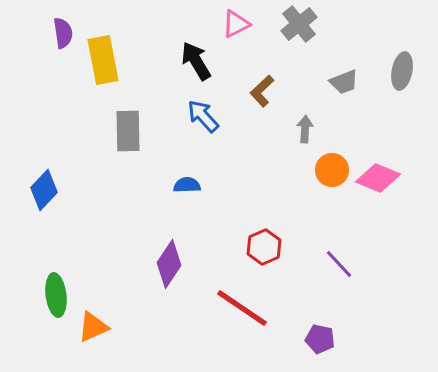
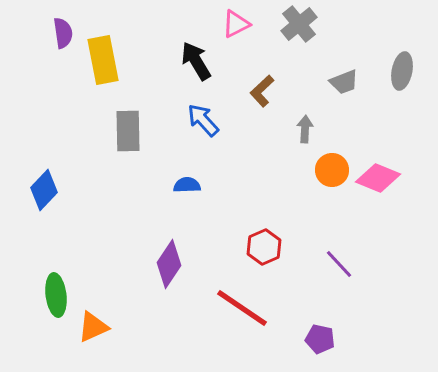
blue arrow: moved 4 px down
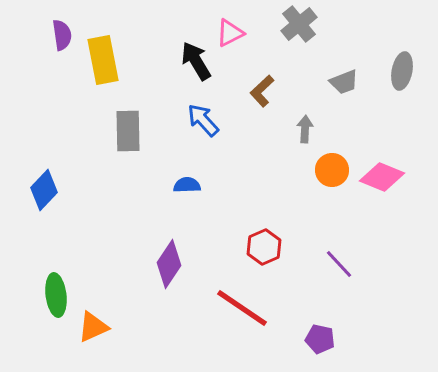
pink triangle: moved 6 px left, 9 px down
purple semicircle: moved 1 px left, 2 px down
pink diamond: moved 4 px right, 1 px up
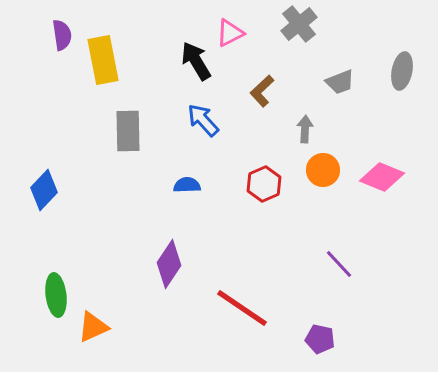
gray trapezoid: moved 4 px left
orange circle: moved 9 px left
red hexagon: moved 63 px up
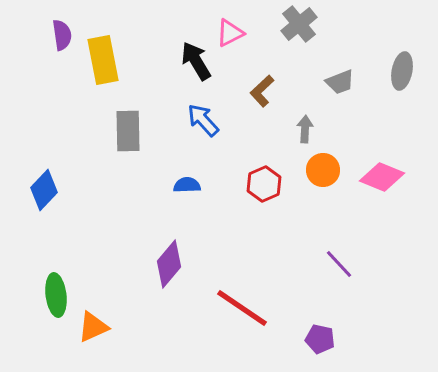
purple diamond: rotated 6 degrees clockwise
